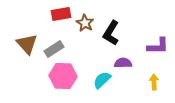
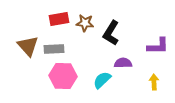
red rectangle: moved 2 px left, 5 px down
brown star: rotated 24 degrees counterclockwise
brown triangle: moved 1 px right, 2 px down
gray rectangle: rotated 30 degrees clockwise
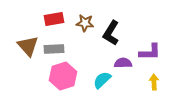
red rectangle: moved 5 px left
purple L-shape: moved 8 px left, 6 px down
pink hexagon: rotated 20 degrees counterclockwise
